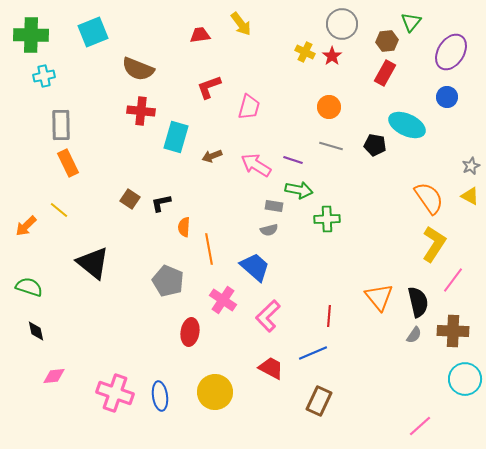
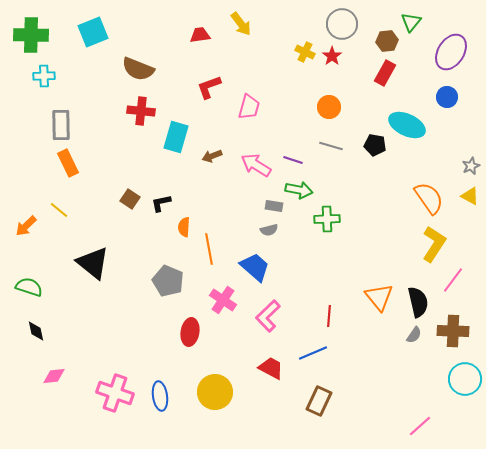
cyan cross at (44, 76): rotated 10 degrees clockwise
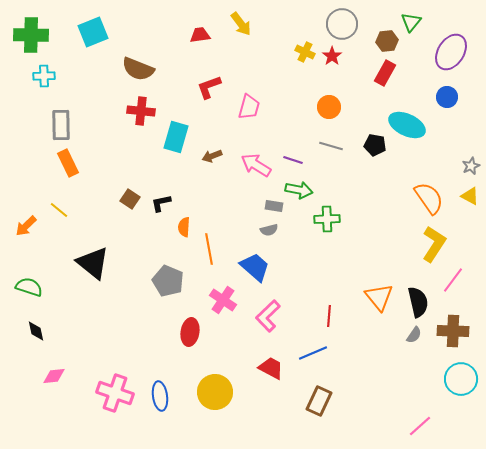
cyan circle at (465, 379): moved 4 px left
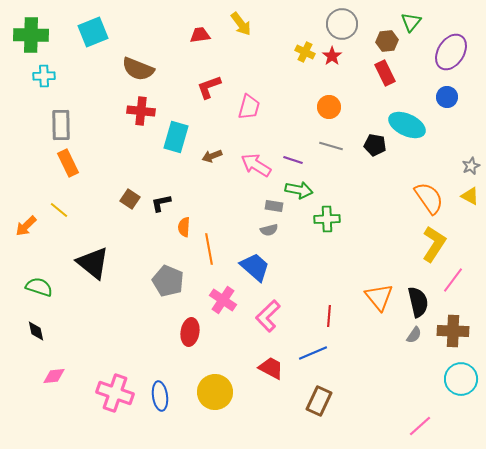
red rectangle at (385, 73): rotated 55 degrees counterclockwise
green semicircle at (29, 287): moved 10 px right
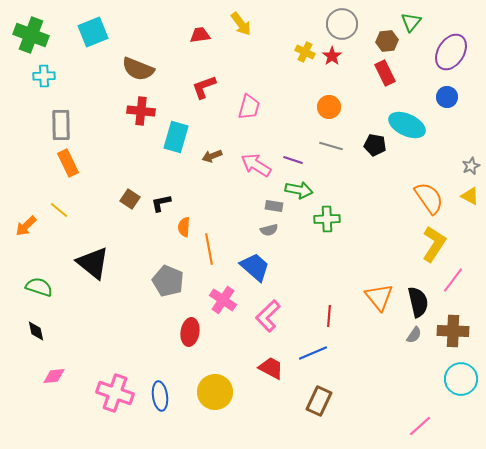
green cross at (31, 35): rotated 20 degrees clockwise
red L-shape at (209, 87): moved 5 px left
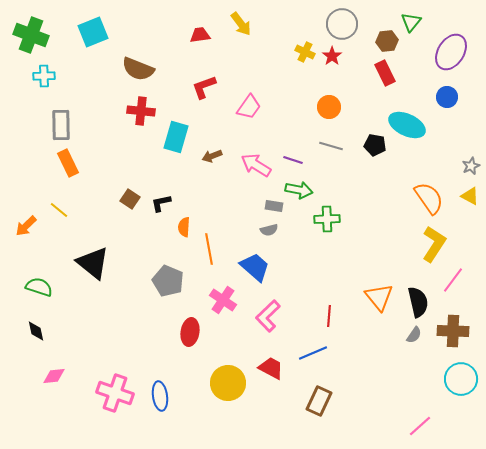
pink trapezoid at (249, 107): rotated 20 degrees clockwise
yellow circle at (215, 392): moved 13 px right, 9 px up
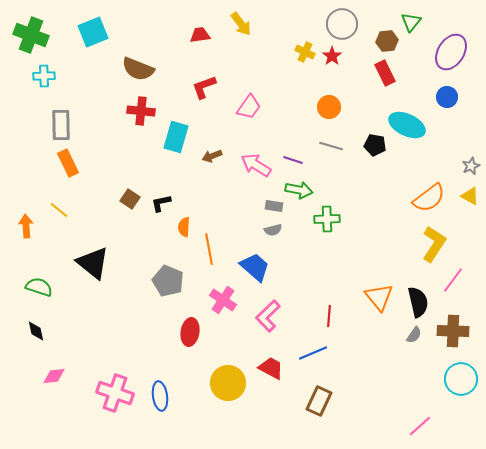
orange semicircle at (429, 198): rotated 88 degrees clockwise
orange arrow at (26, 226): rotated 130 degrees clockwise
gray semicircle at (269, 230): moved 4 px right
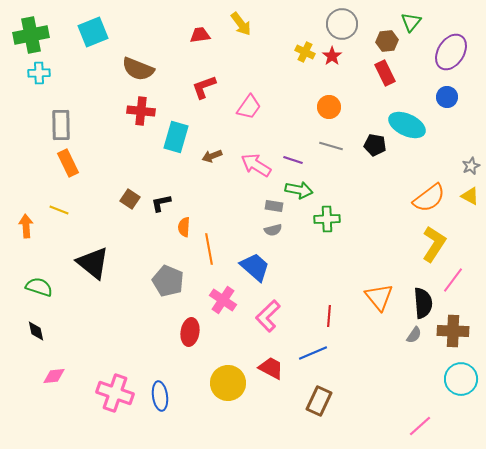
green cross at (31, 35): rotated 32 degrees counterclockwise
cyan cross at (44, 76): moved 5 px left, 3 px up
yellow line at (59, 210): rotated 18 degrees counterclockwise
black semicircle at (418, 302): moved 5 px right, 1 px down; rotated 8 degrees clockwise
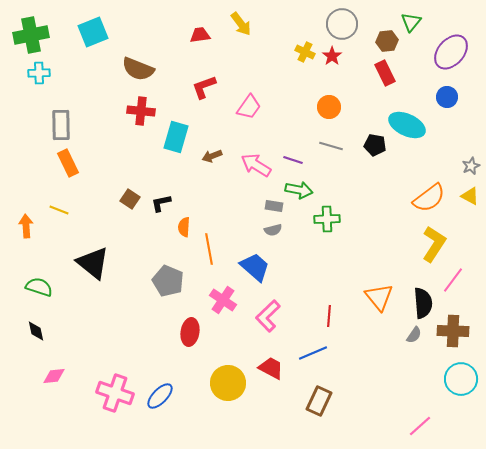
purple ellipse at (451, 52): rotated 9 degrees clockwise
blue ellipse at (160, 396): rotated 52 degrees clockwise
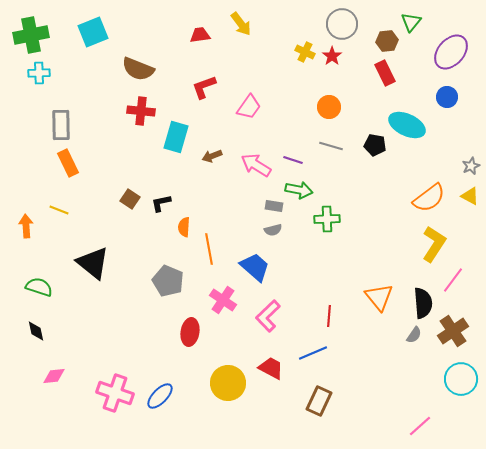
brown cross at (453, 331): rotated 36 degrees counterclockwise
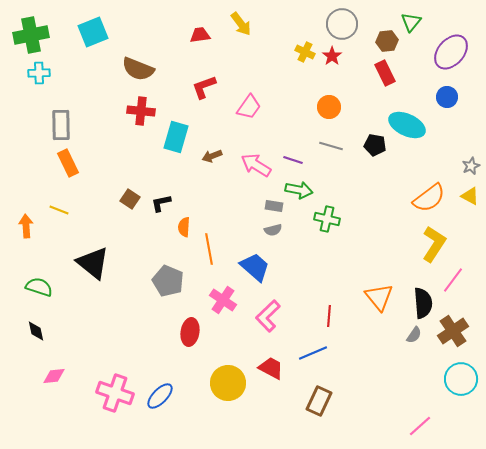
green cross at (327, 219): rotated 15 degrees clockwise
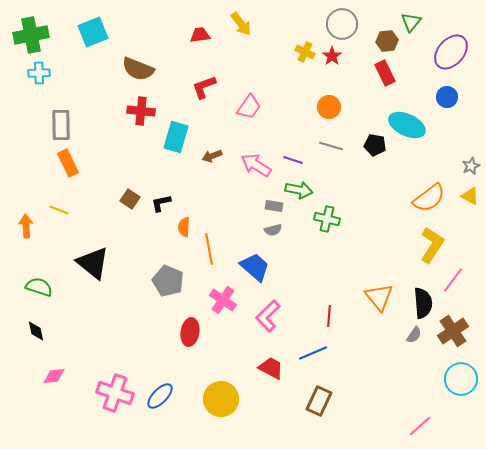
yellow L-shape at (434, 244): moved 2 px left, 1 px down
yellow circle at (228, 383): moved 7 px left, 16 px down
